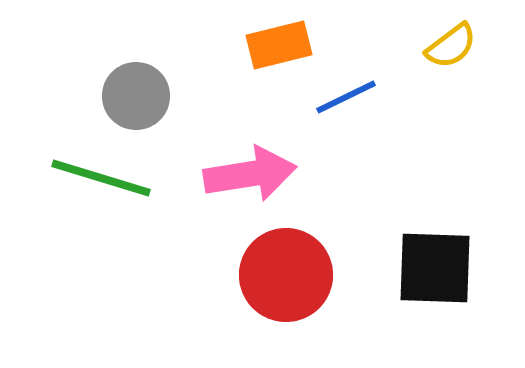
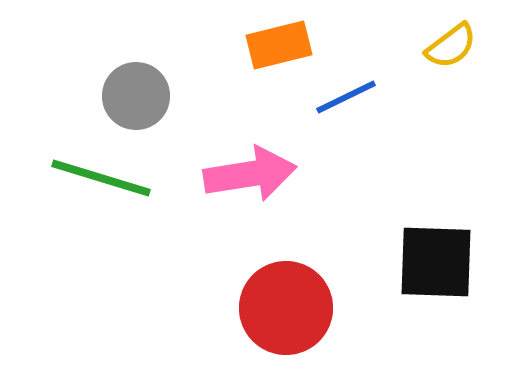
black square: moved 1 px right, 6 px up
red circle: moved 33 px down
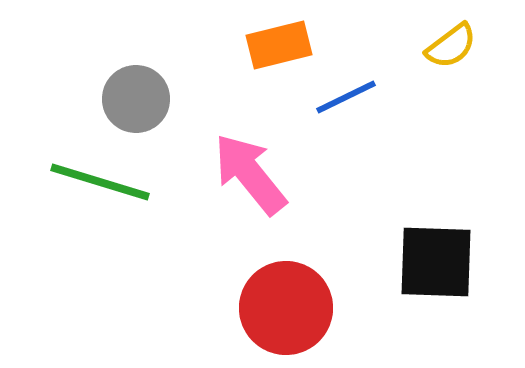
gray circle: moved 3 px down
pink arrow: rotated 120 degrees counterclockwise
green line: moved 1 px left, 4 px down
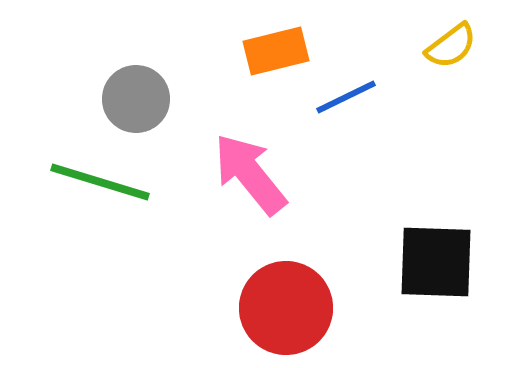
orange rectangle: moved 3 px left, 6 px down
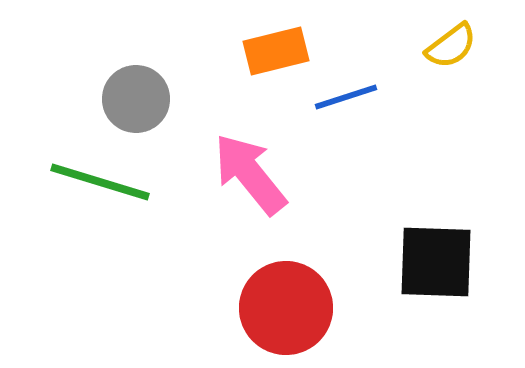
blue line: rotated 8 degrees clockwise
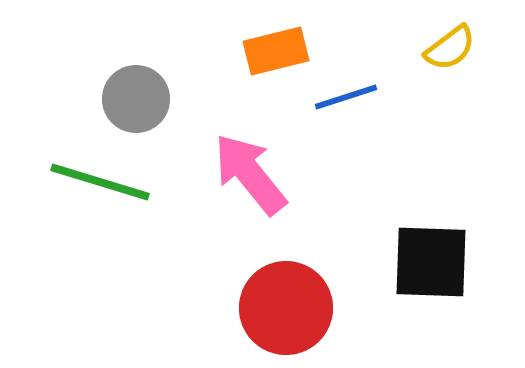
yellow semicircle: moved 1 px left, 2 px down
black square: moved 5 px left
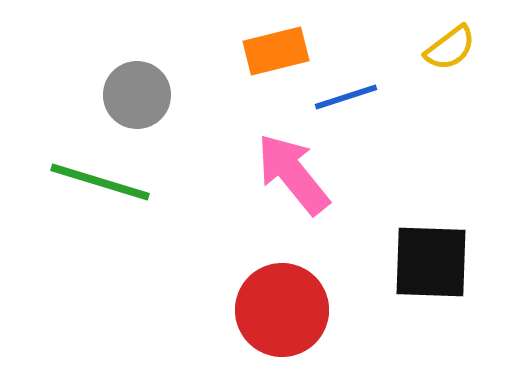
gray circle: moved 1 px right, 4 px up
pink arrow: moved 43 px right
red circle: moved 4 px left, 2 px down
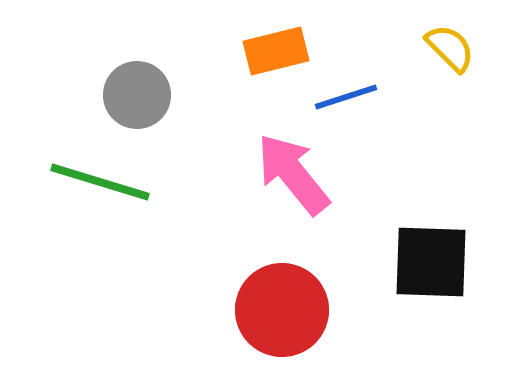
yellow semicircle: rotated 98 degrees counterclockwise
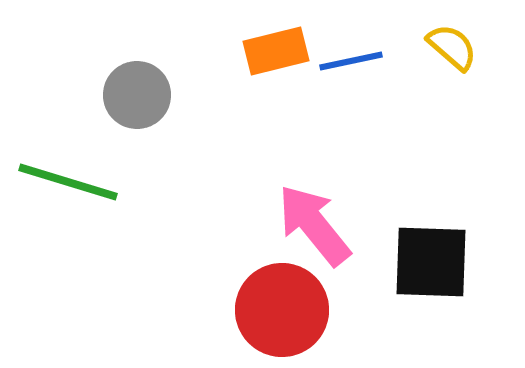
yellow semicircle: moved 2 px right, 1 px up; rotated 4 degrees counterclockwise
blue line: moved 5 px right, 36 px up; rotated 6 degrees clockwise
pink arrow: moved 21 px right, 51 px down
green line: moved 32 px left
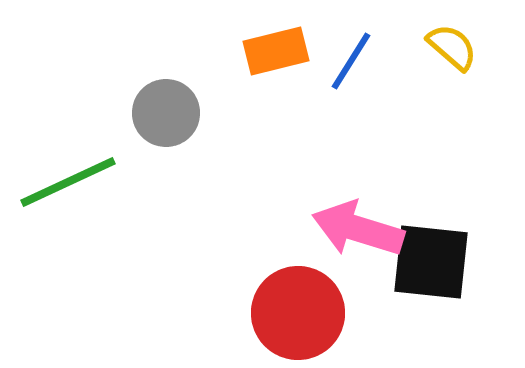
blue line: rotated 46 degrees counterclockwise
gray circle: moved 29 px right, 18 px down
green line: rotated 42 degrees counterclockwise
pink arrow: moved 44 px right, 4 px down; rotated 34 degrees counterclockwise
black square: rotated 4 degrees clockwise
red circle: moved 16 px right, 3 px down
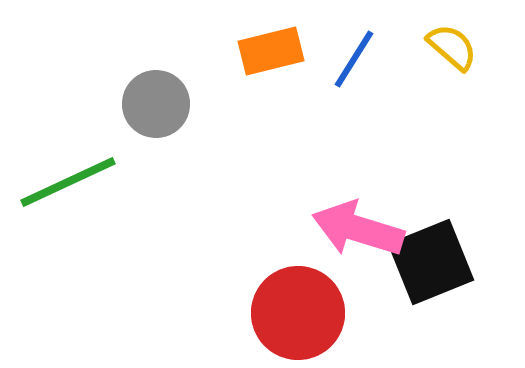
orange rectangle: moved 5 px left
blue line: moved 3 px right, 2 px up
gray circle: moved 10 px left, 9 px up
black square: rotated 28 degrees counterclockwise
